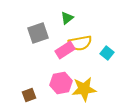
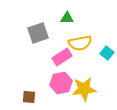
green triangle: rotated 40 degrees clockwise
pink rectangle: moved 3 px left, 7 px down
brown square: moved 2 px down; rotated 24 degrees clockwise
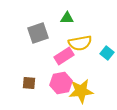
pink rectangle: moved 2 px right, 1 px up
yellow star: moved 3 px left, 2 px down
brown square: moved 14 px up
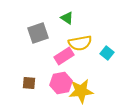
green triangle: rotated 32 degrees clockwise
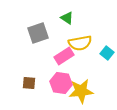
pink hexagon: rotated 20 degrees clockwise
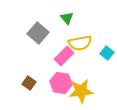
green triangle: rotated 16 degrees clockwise
gray square: rotated 30 degrees counterclockwise
pink rectangle: rotated 12 degrees counterclockwise
brown square: rotated 32 degrees clockwise
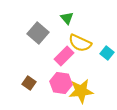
yellow semicircle: rotated 35 degrees clockwise
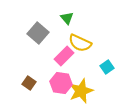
cyan square: moved 14 px down; rotated 16 degrees clockwise
yellow star: rotated 15 degrees counterclockwise
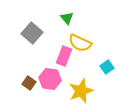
gray square: moved 6 px left
pink rectangle: rotated 24 degrees counterclockwise
pink hexagon: moved 11 px left, 4 px up
